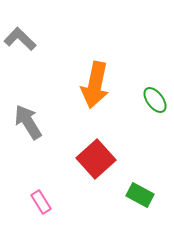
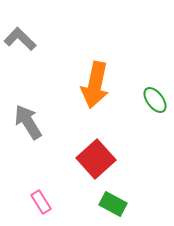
green rectangle: moved 27 px left, 9 px down
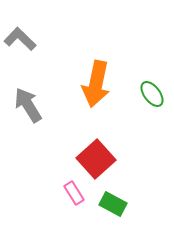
orange arrow: moved 1 px right, 1 px up
green ellipse: moved 3 px left, 6 px up
gray arrow: moved 17 px up
pink rectangle: moved 33 px right, 9 px up
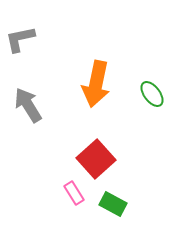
gray L-shape: rotated 56 degrees counterclockwise
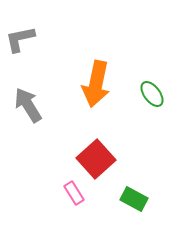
green rectangle: moved 21 px right, 5 px up
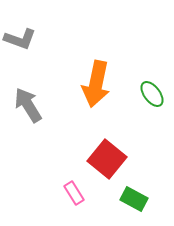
gray L-shape: rotated 148 degrees counterclockwise
red square: moved 11 px right; rotated 9 degrees counterclockwise
